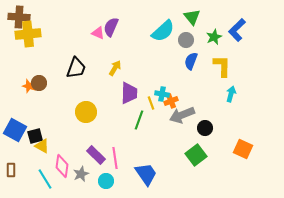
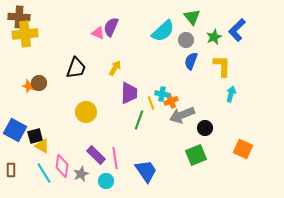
yellow cross: moved 3 px left
green square: rotated 15 degrees clockwise
blue trapezoid: moved 3 px up
cyan line: moved 1 px left, 6 px up
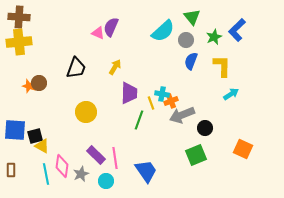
yellow cross: moved 6 px left, 8 px down
yellow arrow: moved 1 px up
cyan arrow: rotated 42 degrees clockwise
blue square: rotated 25 degrees counterclockwise
cyan line: moved 2 px right, 1 px down; rotated 20 degrees clockwise
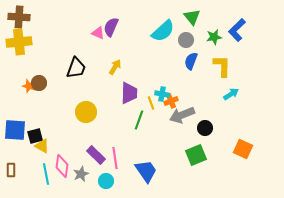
green star: rotated 14 degrees clockwise
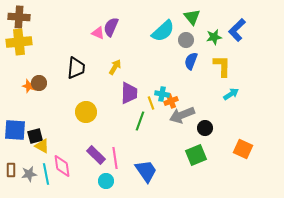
black trapezoid: rotated 15 degrees counterclockwise
green line: moved 1 px right, 1 px down
pink diamond: rotated 15 degrees counterclockwise
gray star: moved 52 px left; rotated 14 degrees clockwise
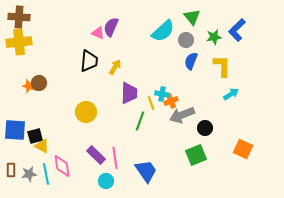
black trapezoid: moved 13 px right, 7 px up
